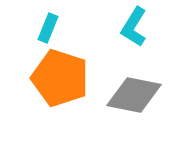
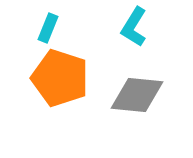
gray diamond: moved 3 px right; rotated 6 degrees counterclockwise
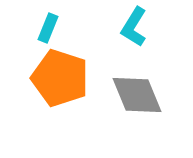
gray diamond: rotated 62 degrees clockwise
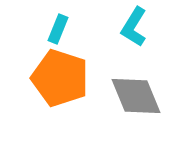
cyan rectangle: moved 10 px right, 1 px down
gray diamond: moved 1 px left, 1 px down
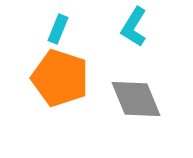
gray diamond: moved 3 px down
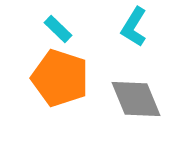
cyan rectangle: rotated 68 degrees counterclockwise
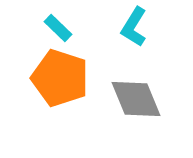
cyan rectangle: moved 1 px up
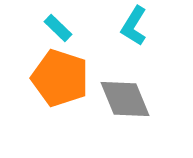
cyan L-shape: moved 1 px up
gray diamond: moved 11 px left
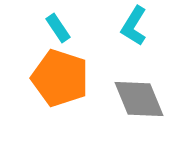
cyan rectangle: rotated 12 degrees clockwise
gray diamond: moved 14 px right
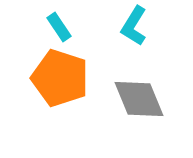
cyan rectangle: moved 1 px right, 1 px up
